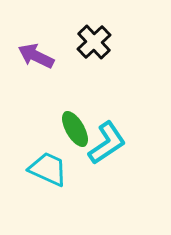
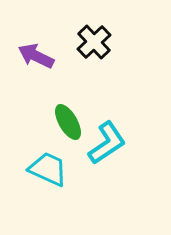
green ellipse: moved 7 px left, 7 px up
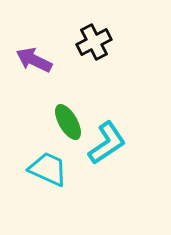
black cross: rotated 16 degrees clockwise
purple arrow: moved 2 px left, 4 px down
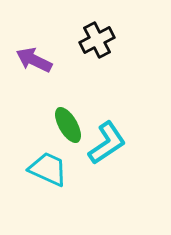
black cross: moved 3 px right, 2 px up
green ellipse: moved 3 px down
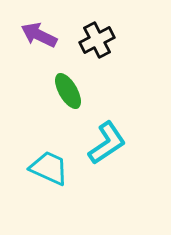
purple arrow: moved 5 px right, 25 px up
green ellipse: moved 34 px up
cyan trapezoid: moved 1 px right, 1 px up
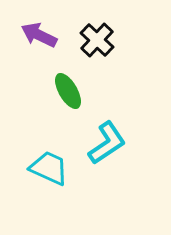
black cross: rotated 20 degrees counterclockwise
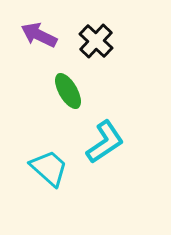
black cross: moved 1 px left, 1 px down
cyan L-shape: moved 2 px left, 1 px up
cyan trapezoid: rotated 18 degrees clockwise
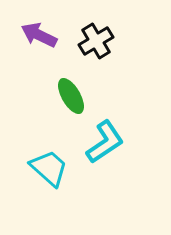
black cross: rotated 16 degrees clockwise
green ellipse: moved 3 px right, 5 px down
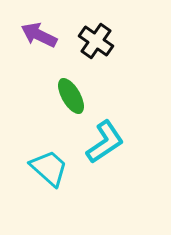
black cross: rotated 24 degrees counterclockwise
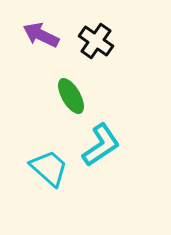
purple arrow: moved 2 px right
cyan L-shape: moved 4 px left, 3 px down
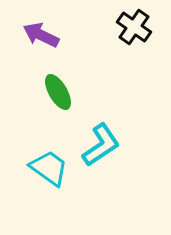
black cross: moved 38 px right, 14 px up
green ellipse: moved 13 px left, 4 px up
cyan trapezoid: rotated 6 degrees counterclockwise
